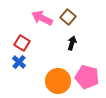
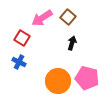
pink arrow: rotated 60 degrees counterclockwise
red square: moved 5 px up
blue cross: rotated 16 degrees counterclockwise
pink pentagon: moved 1 px down
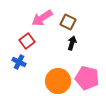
brown square: moved 5 px down; rotated 14 degrees counterclockwise
red square: moved 5 px right, 3 px down; rotated 21 degrees clockwise
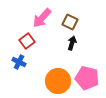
pink arrow: rotated 15 degrees counterclockwise
brown square: moved 2 px right
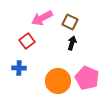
pink arrow: rotated 20 degrees clockwise
blue cross: moved 6 px down; rotated 24 degrees counterclockwise
pink pentagon: rotated 10 degrees clockwise
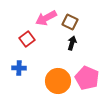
pink arrow: moved 4 px right
red square: moved 2 px up
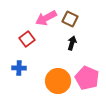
brown square: moved 3 px up
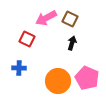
red square: rotated 28 degrees counterclockwise
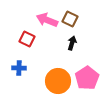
pink arrow: moved 1 px right, 2 px down; rotated 50 degrees clockwise
pink pentagon: rotated 15 degrees clockwise
